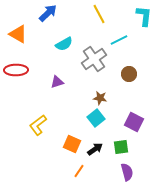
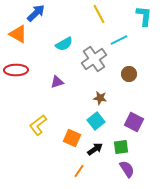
blue arrow: moved 12 px left
cyan square: moved 3 px down
orange square: moved 6 px up
purple semicircle: moved 3 px up; rotated 18 degrees counterclockwise
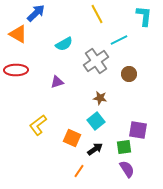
yellow line: moved 2 px left
gray cross: moved 2 px right, 2 px down
purple square: moved 4 px right, 8 px down; rotated 18 degrees counterclockwise
green square: moved 3 px right
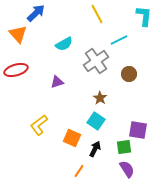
orange triangle: rotated 18 degrees clockwise
red ellipse: rotated 15 degrees counterclockwise
brown star: rotated 24 degrees clockwise
cyan square: rotated 18 degrees counterclockwise
yellow L-shape: moved 1 px right
black arrow: rotated 28 degrees counterclockwise
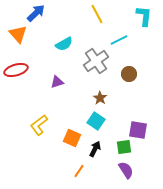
purple semicircle: moved 1 px left, 1 px down
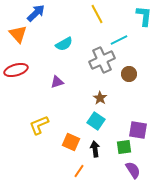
gray cross: moved 6 px right, 1 px up; rotated 10 degrees clockwise
yellow L-shape: rotated 15 degrees clockwise
orange square: moved 1 px left, 4 px down
black arrow: rotated 35 degrees counterclockwise
purple semicircle: moved 7 px right
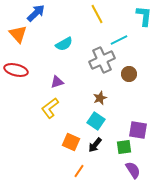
red ellipse: rotated 30 degrees clockwise
brown star: rotated 16 degrees clockwise
yellow L-shape: moved 11 px right, 17 px up; rotated 15 degrees counterclockwise
black arrow: moved 4 px up; rotated 133 degrees counterclockwise
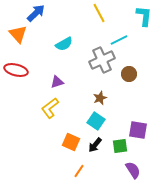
yellow line: moved 2 px right, 1 px up
green square: moved 4 px left, 1 px up
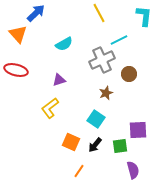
purple triangle: moved 2 px right, 2 px up
brown star: moved 6 px right, 5 px up
cyan square: moved 2 px up
purple square: rotated 12 degrees counterclockwise
purple semicircle: rotated 18 degrees clockwise
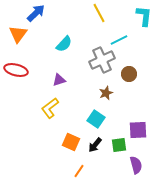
orange triangle: rotated 18 degrees clockwise
cyan semicircle: rotated 18 degrees counterclockwise
green square: moved 1 px left, 1 px up
purple semicircle: moved 3 px right, 5 px up
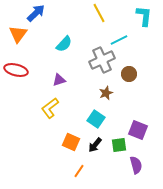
purple square: rotated 24 degrees clockwise
